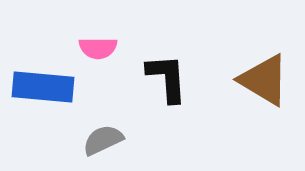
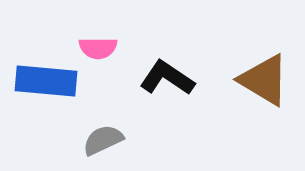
black L-shape: rotated 52 degrees counterclockwise
blue rectangle: moved 3 px right, 6 px up
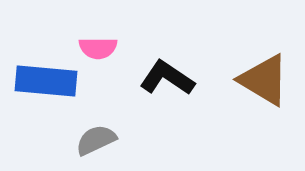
gray semicircle: moved 7 px left
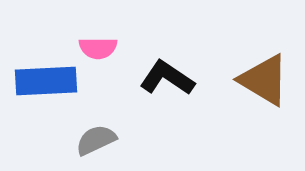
blue rectangle: rotated 8 degrees counterclockwise
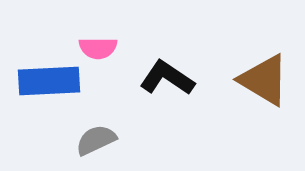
blue rectangle: moved 3 px right
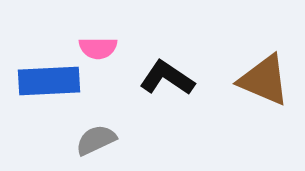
brown triangle: rotated 8 degrees counterclockwise
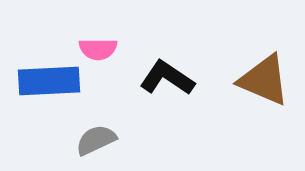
pink semicircle: moved 1 px down
